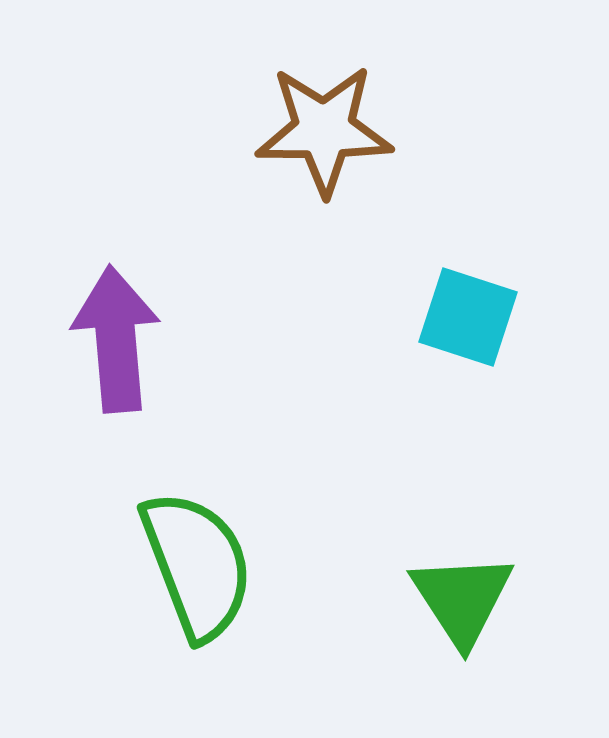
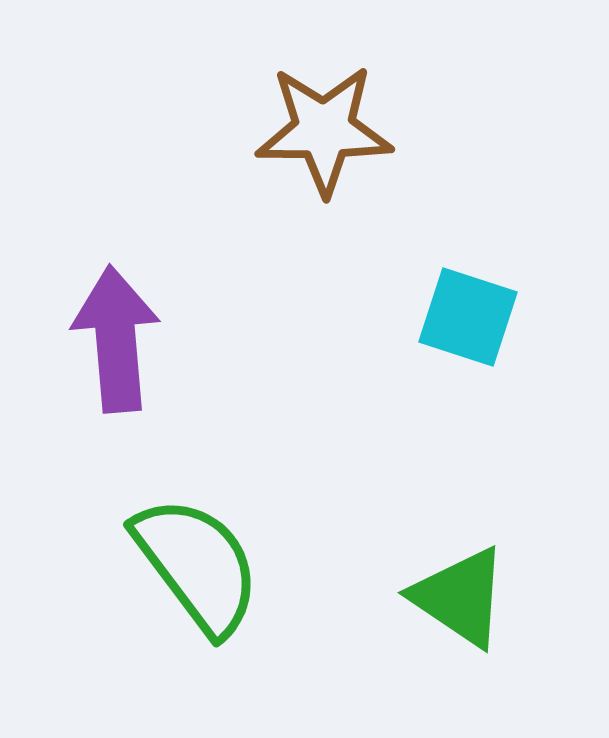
green semicircle: rotated 16 degrees counterclockwise
green triangle: moved 2 px left, 2 px up; rotated 23 degrees counterclockwise
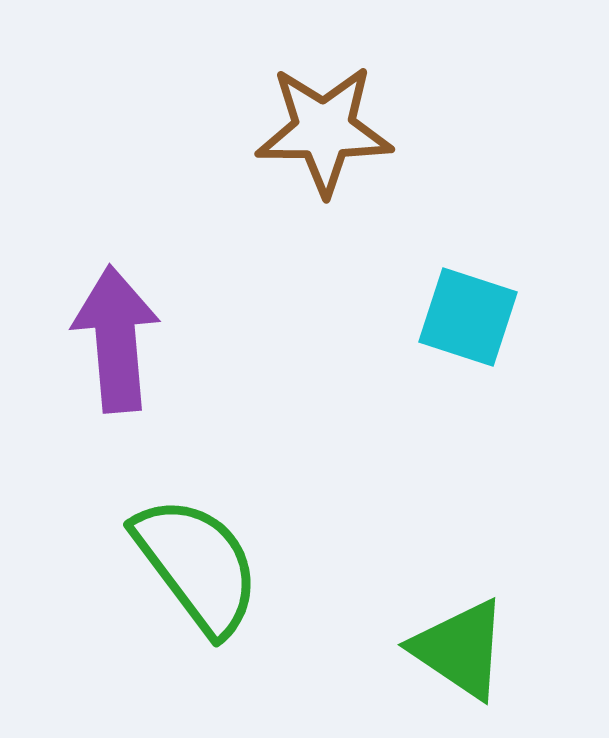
green triangle: moved 52 px down
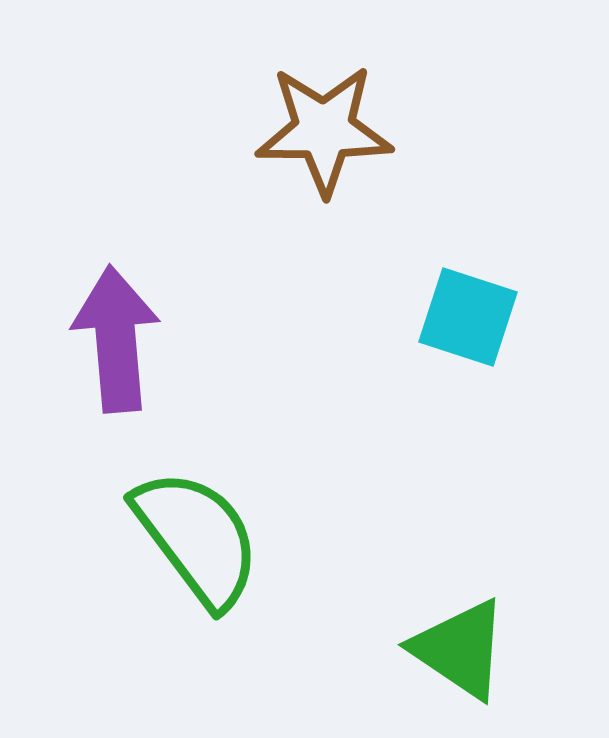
green semicircle: moved 27 px up
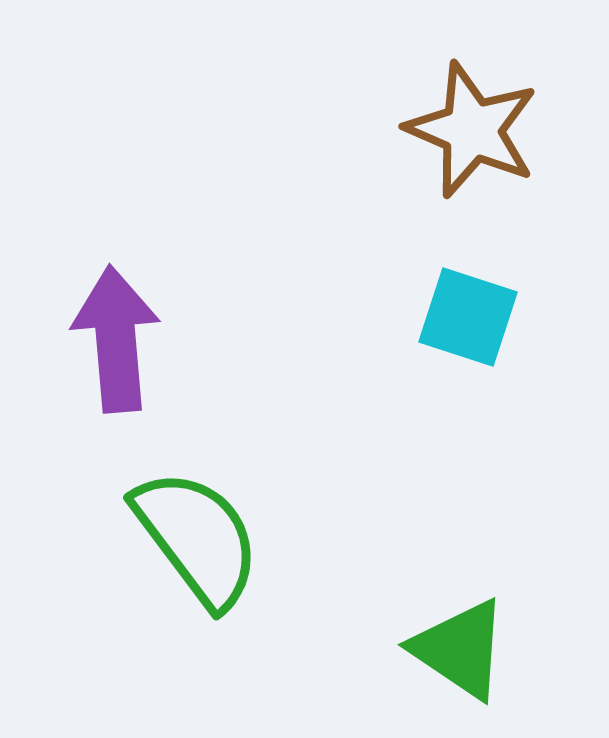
brown star: moved 148 px right; rotated 23 degrees clockwise
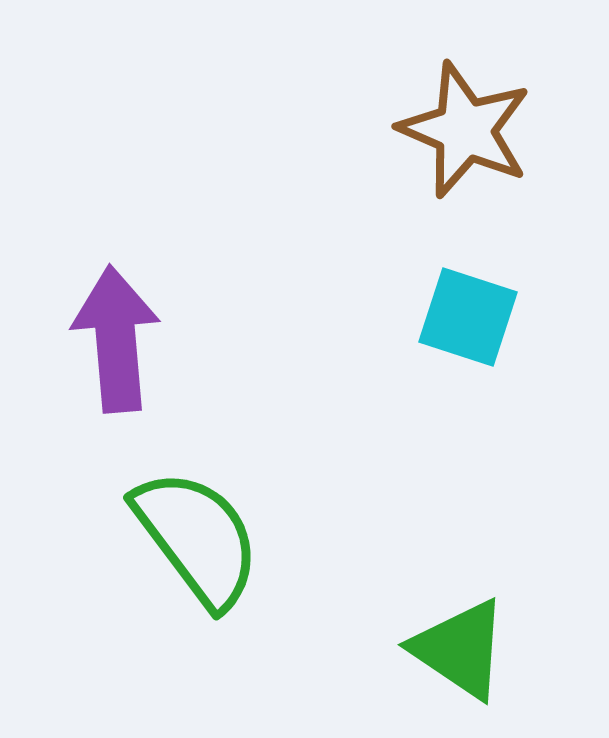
brown star: moved 7 px left
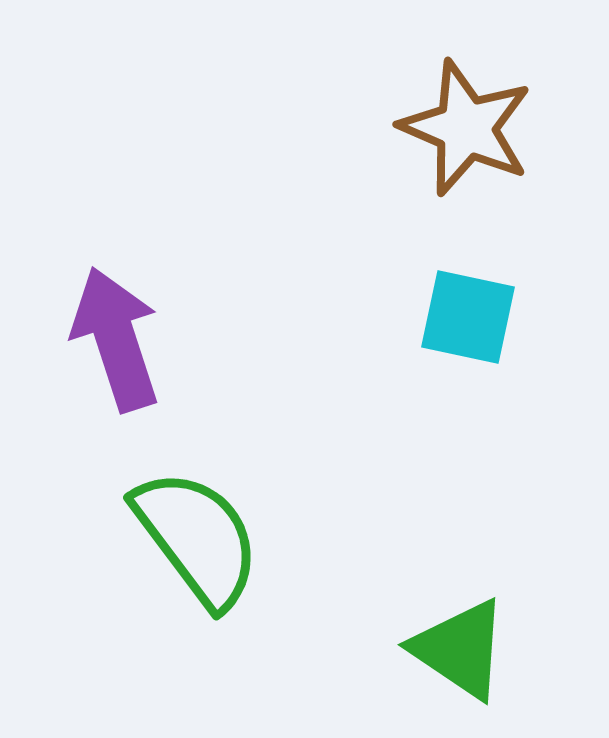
brown star: moved 1 px right, 2 px up
cyan square: rotated 6 degrees counterclockwise
purple arrow: rotated 13 degrees counterclockwise
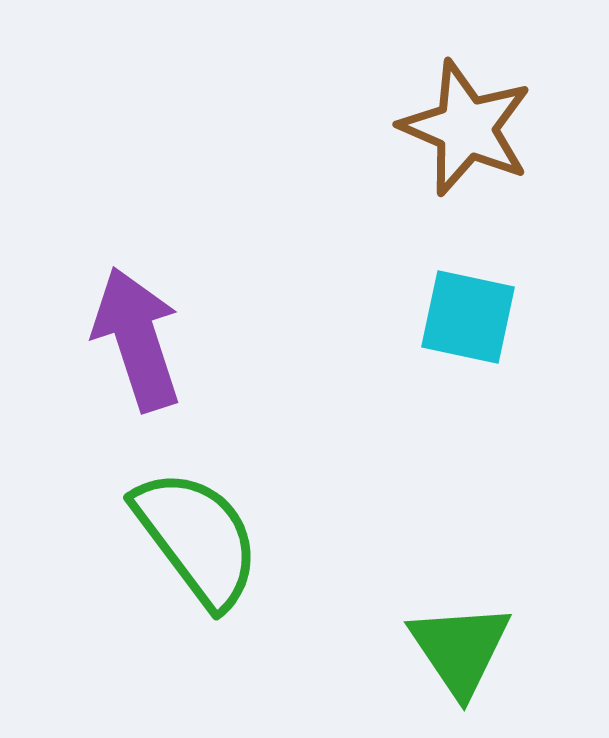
purple arrow: moved 21 px right
green triangle: rotated 22 degrees clockwise
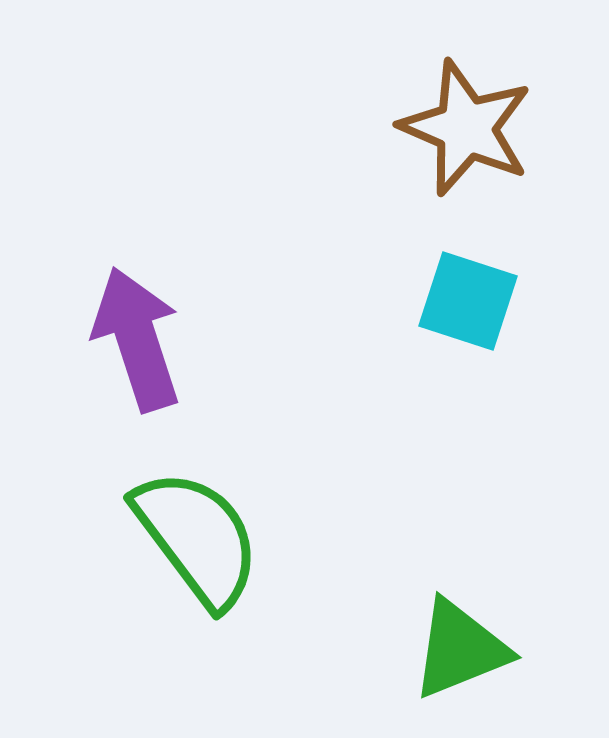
cyan square: moved 16 px up; rotated 6 degrees clockwise
green triangle: rotated 42 degrees clockwise
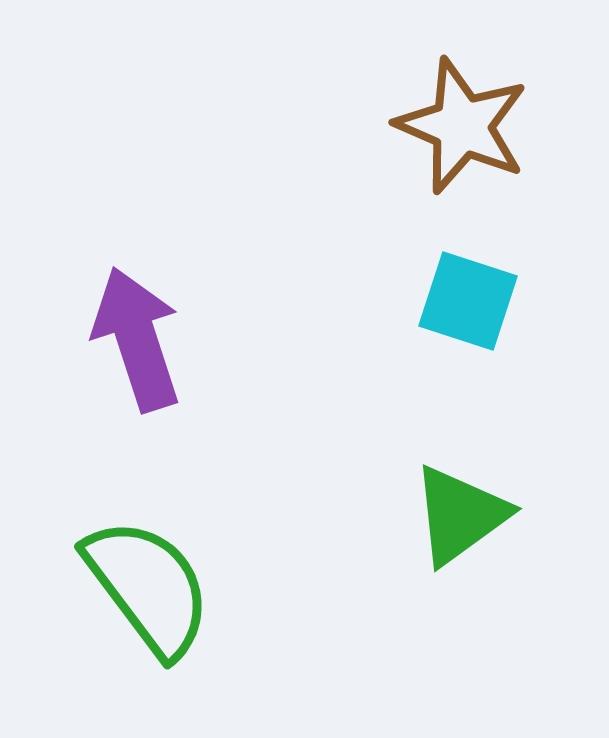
brown star: moved 4 px left, 2 px up
green semicircle: moved 49 px left, 49 px down
green triangle: moved 134 px up; rotated 14 degrees counterclockwise
